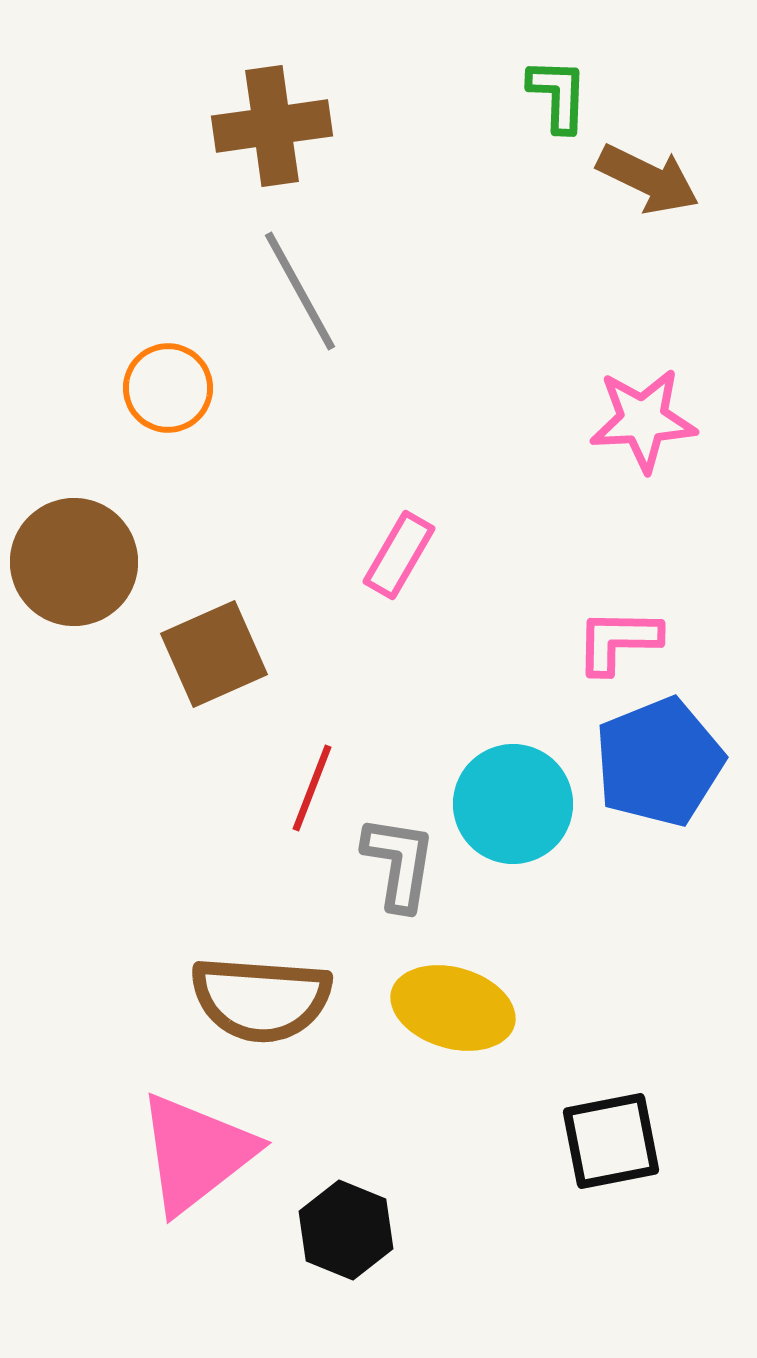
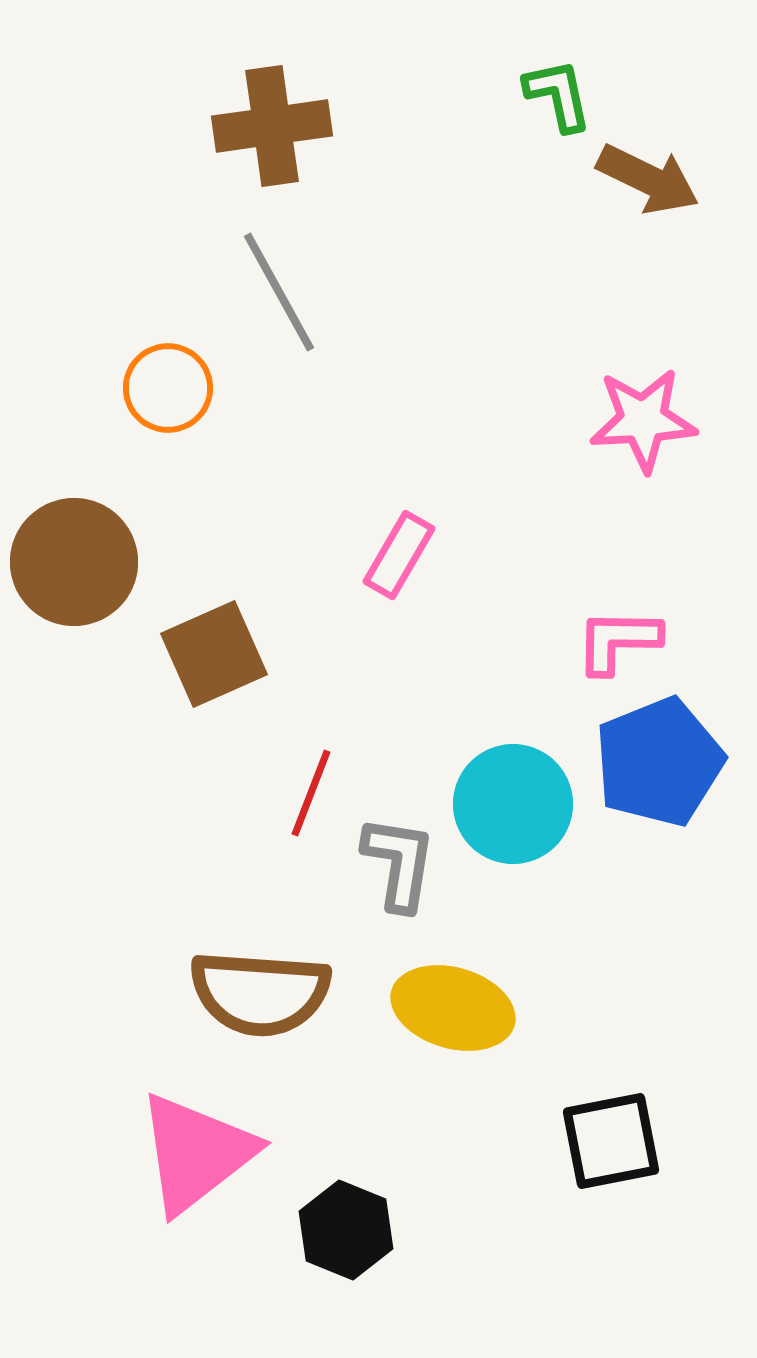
green L-shape: rotated 14 degrees counterclockwise
gray line: moved 21 px left, 1 px down
red line: moved 1 px left, 5 px down
brown semicircle: moved 1 px left, 6 px up
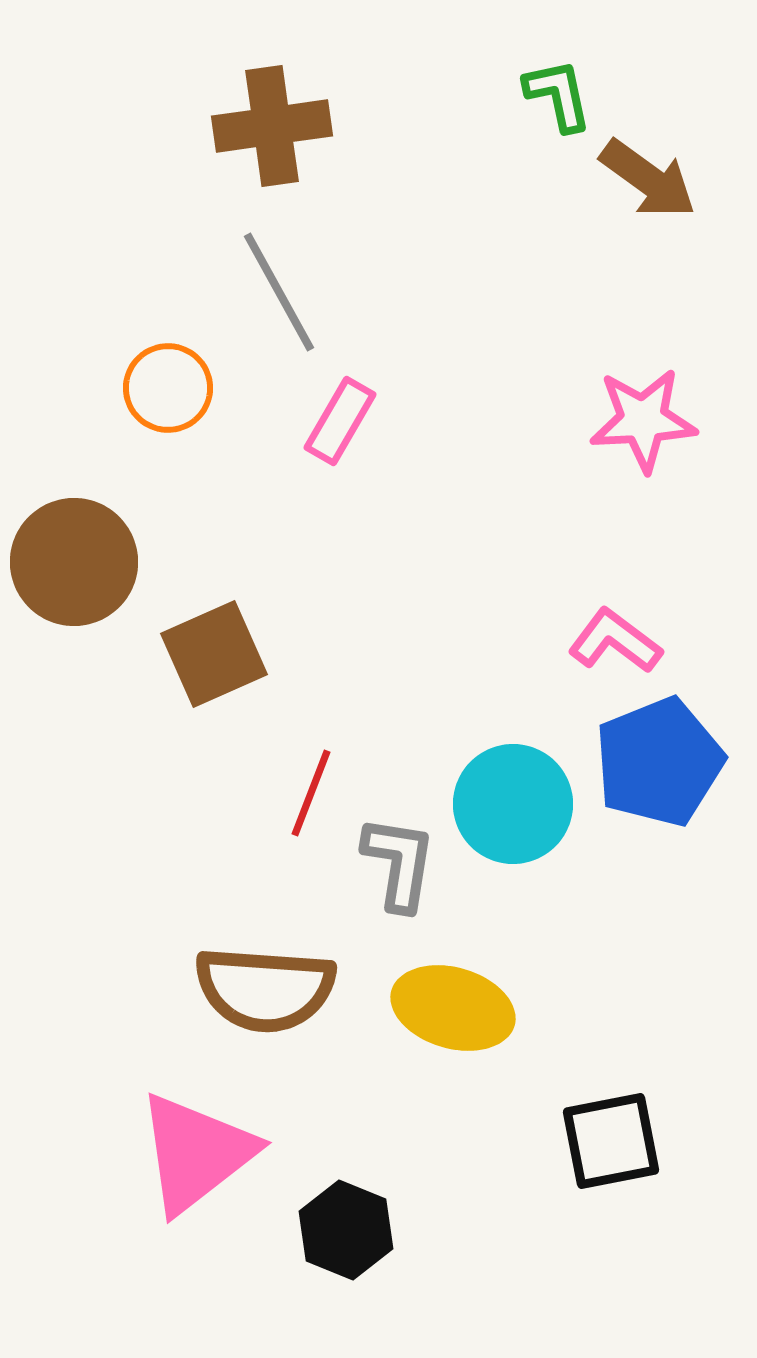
brown arrow: rotated 10 degrees clockwise
pink rectangle: moved 59 px left, 134 px up
pink L-shape: moved 3 px left; rotated 36 degrees clockwise
brown semicircle: moved 5 px right, 4 px up
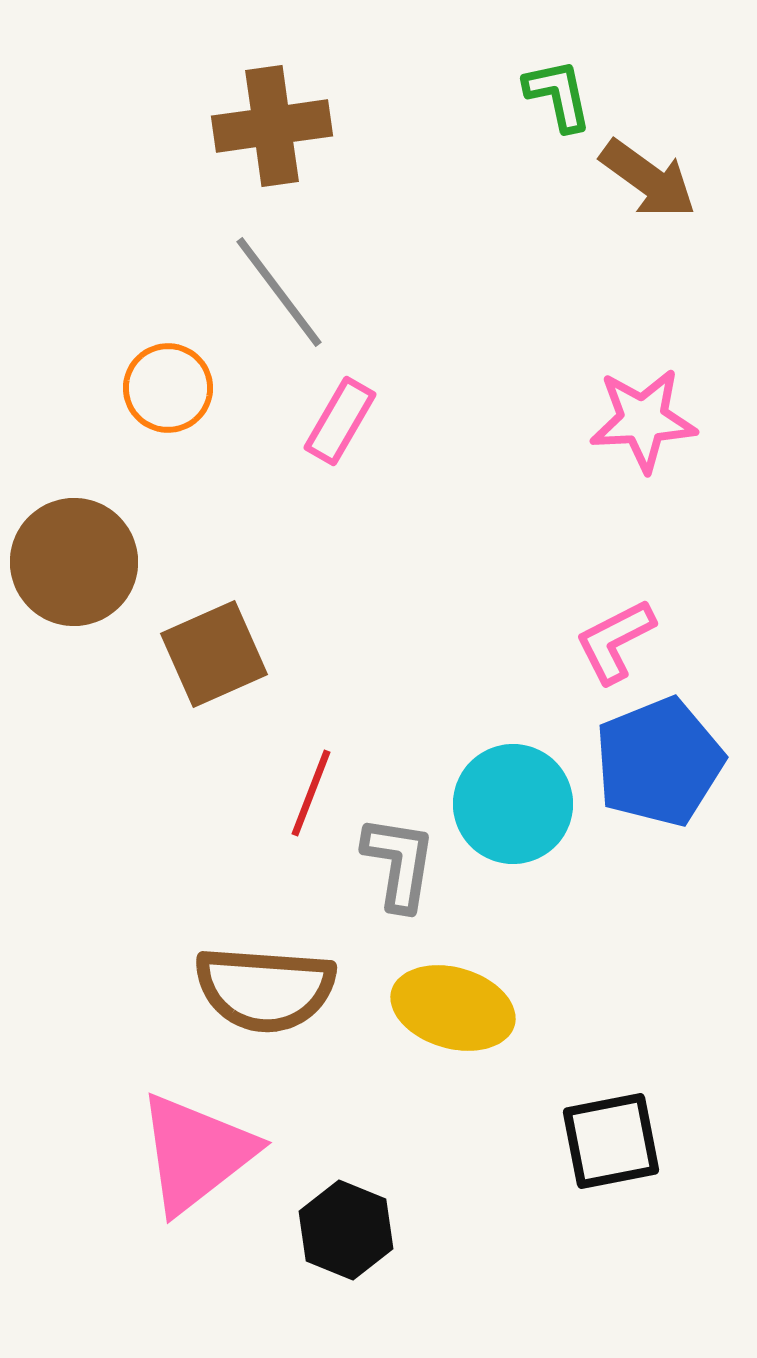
gray line: rotated 8 degrees counterclockwise
pink L-shape: rotated 64 degrees counterclockwise
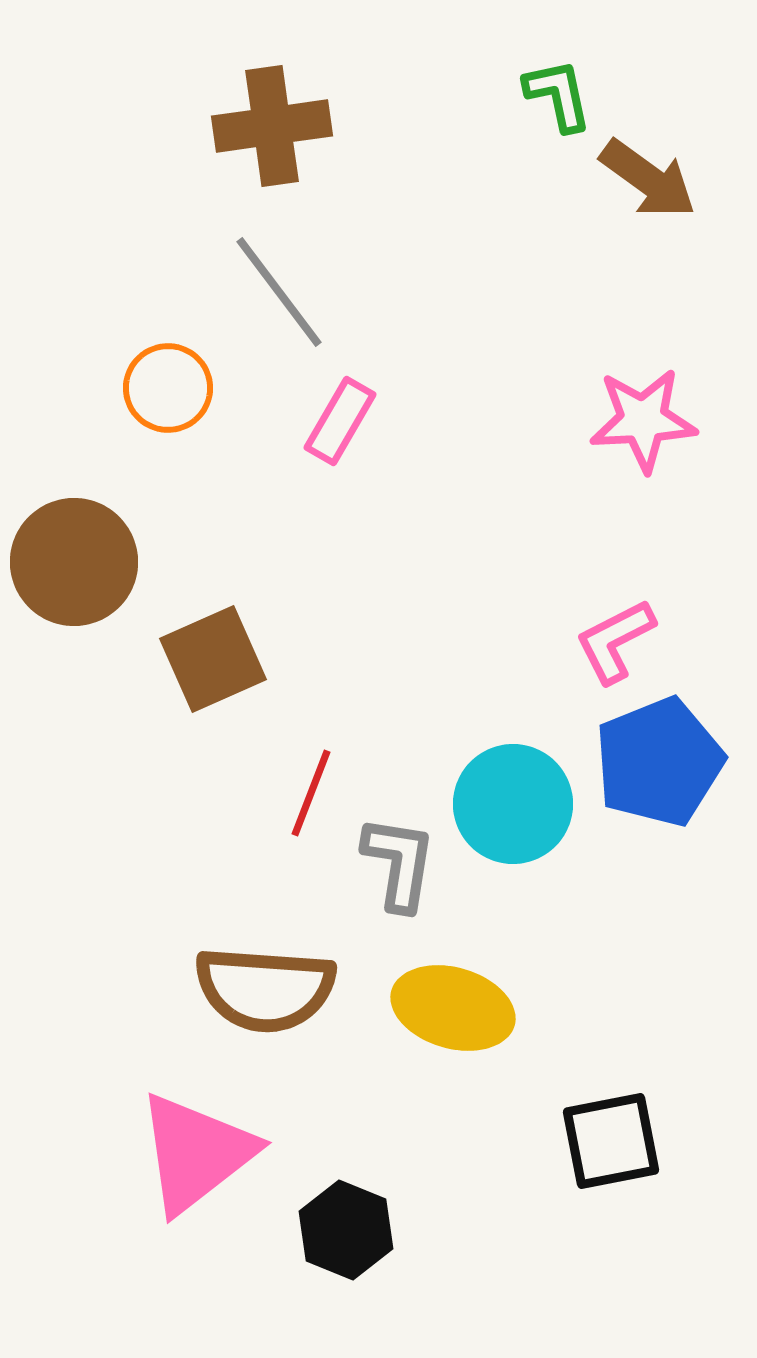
brown square: moved 1 px left, 5 px down
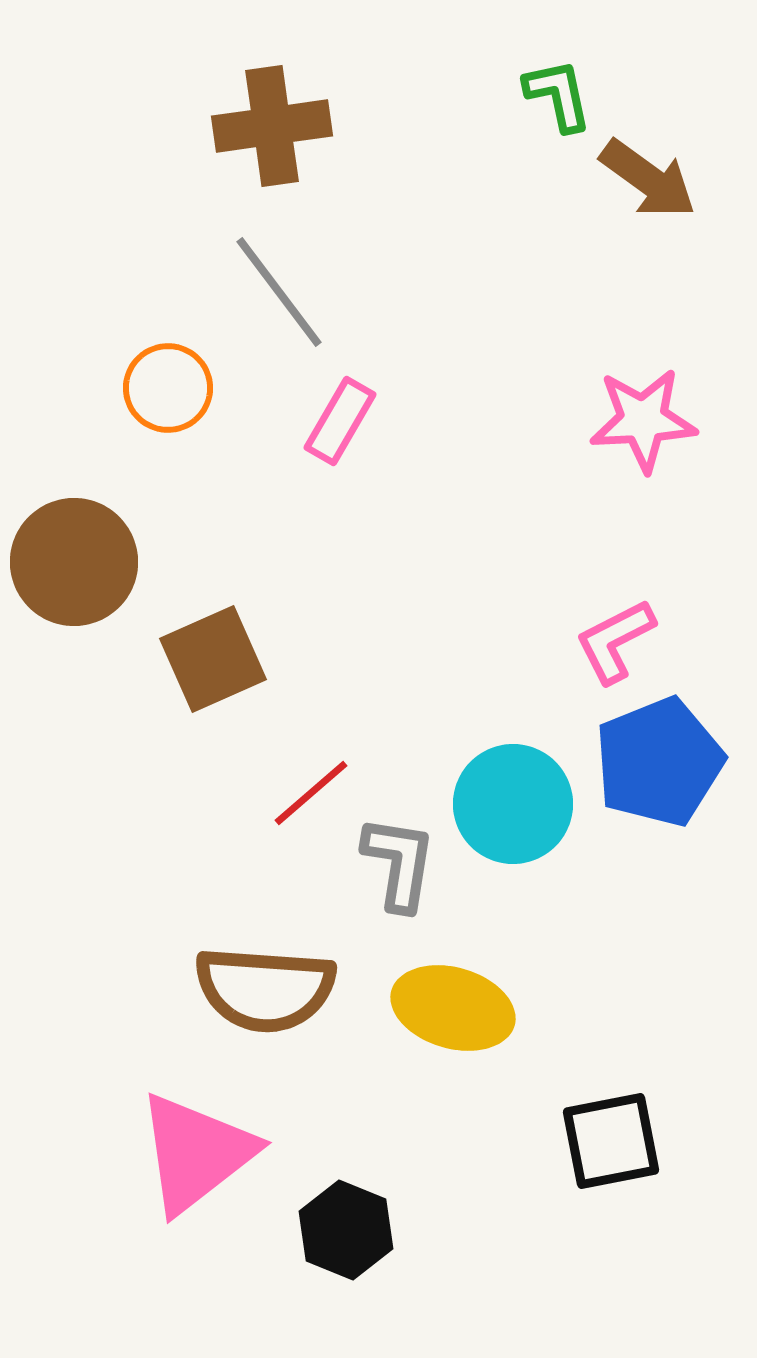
red line: rotated 28 degrees clockwise
